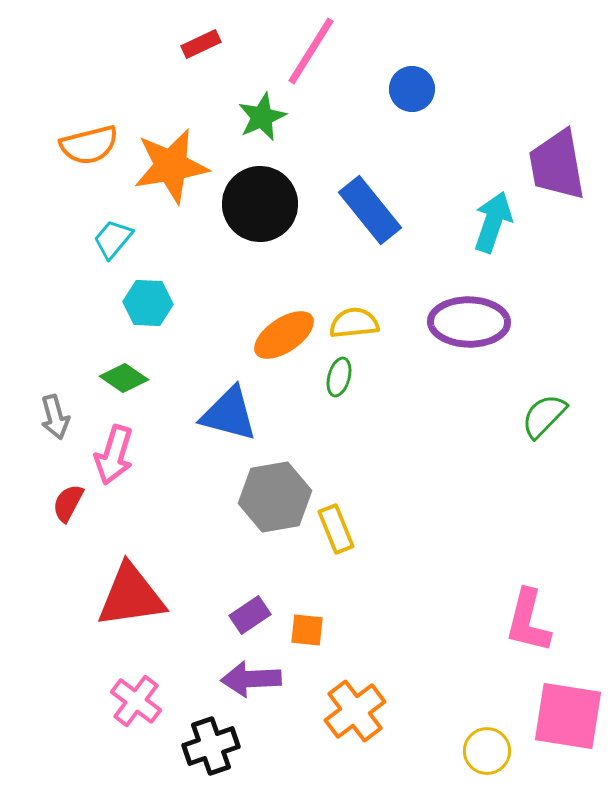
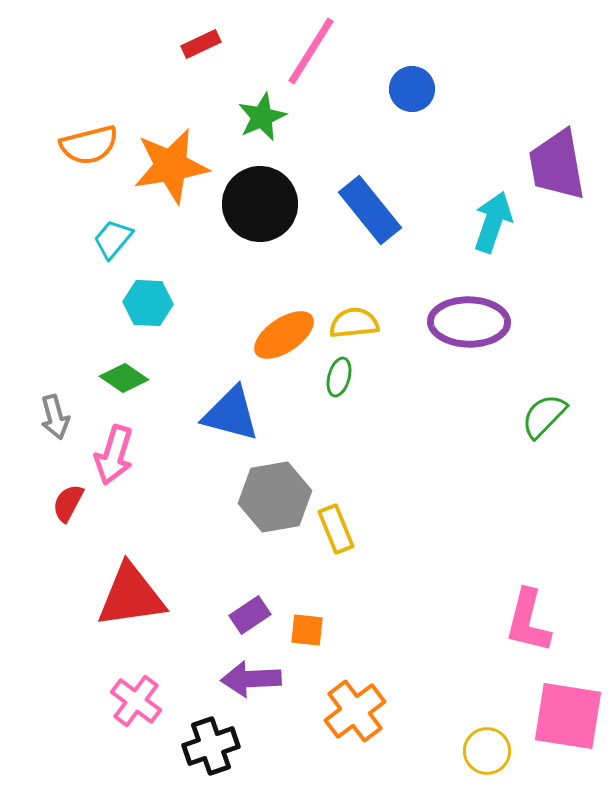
blue triangle: moved 2 px right
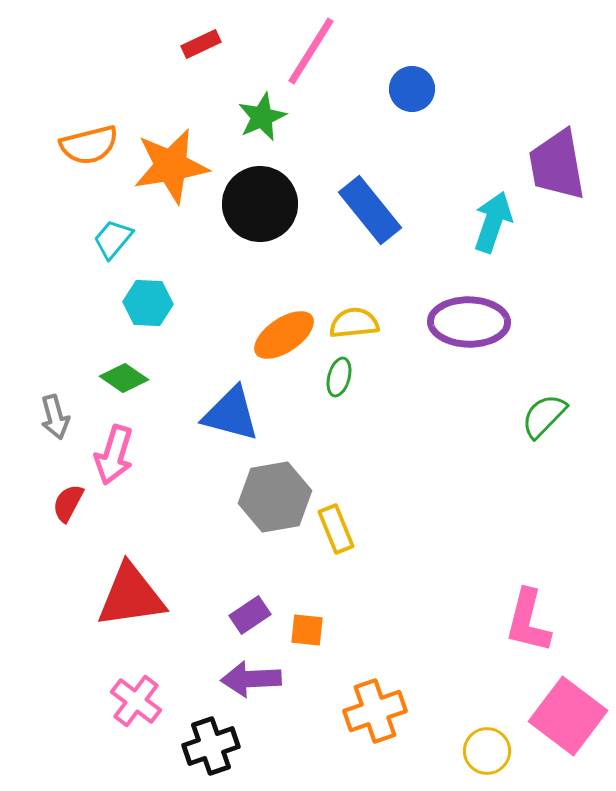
orange cross: moved 20 px right; rotated 18 degrees clockwise
pink square: rotated 28 degrees clockwise
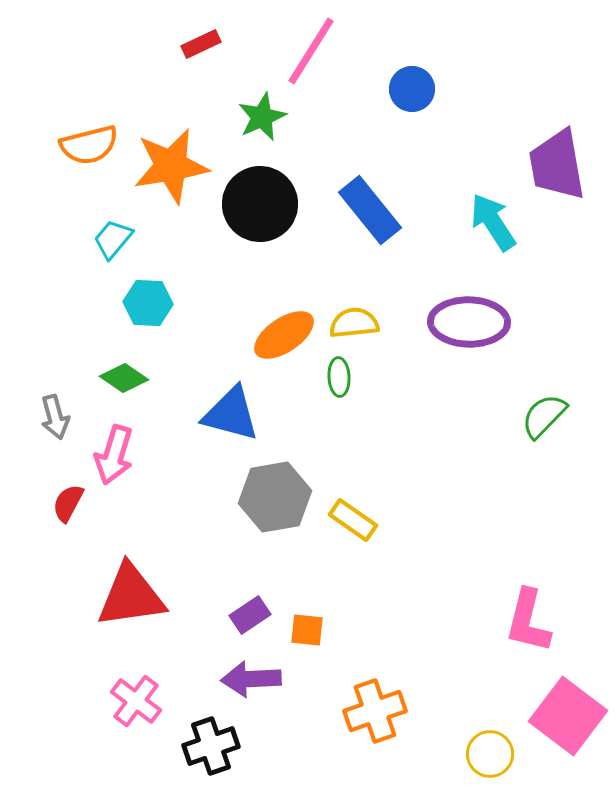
cyan arrow: rotated 52 degrees counterclockwise
green ellipse: rotated 18 degrees counterclockwise
yellow rectangle: moved 17 px right, 9 px up; rotated 33 degrees counterclockwise
yellow circle: moved 3 px right, 3 px down
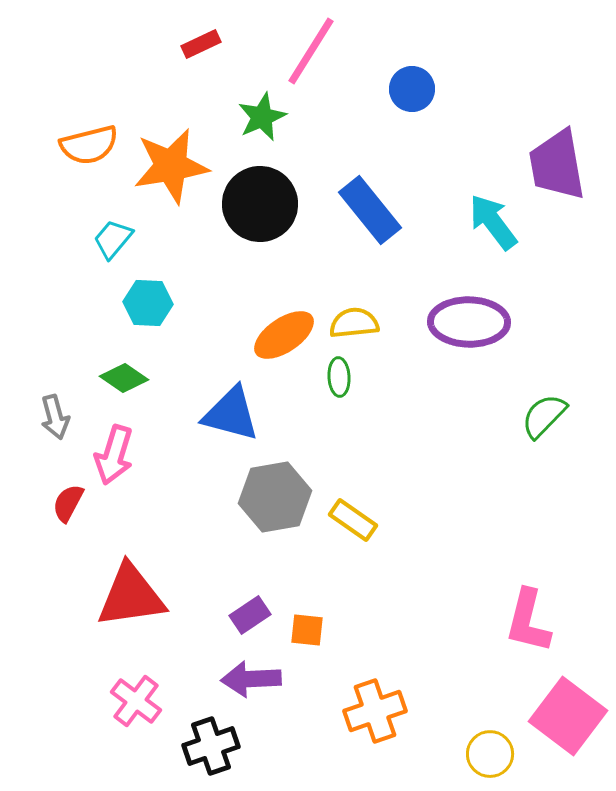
cyan arrow: rotated 4 degrees counterclockwise
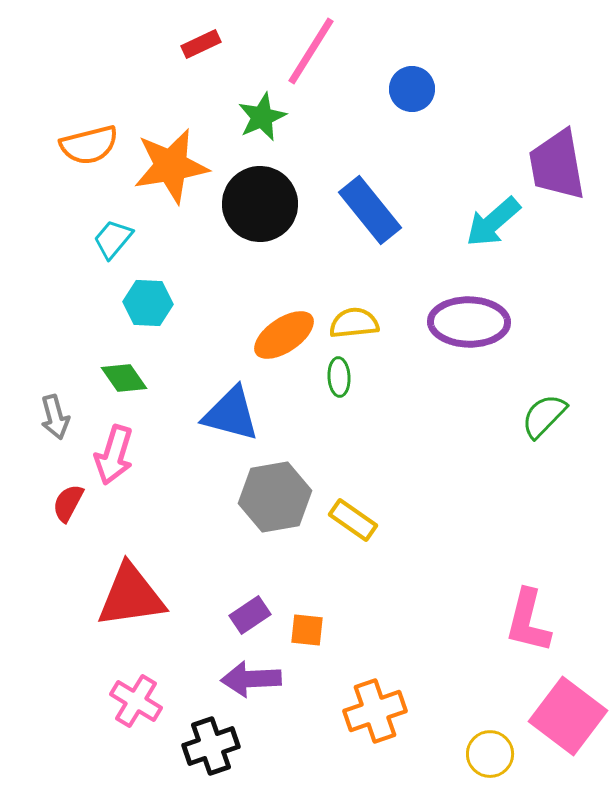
cyan arrow: rotated 94 degrees counterclockwise
green diamond: rotated 21 degrees clockwise
pink cross: rotated 6 degrees counterclockwise
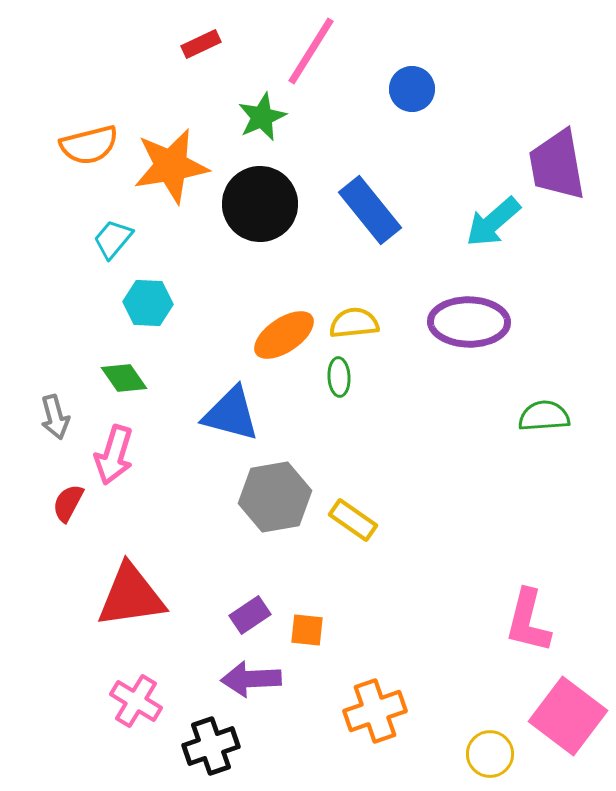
green semicircle: rotated 42 degrees clockwise
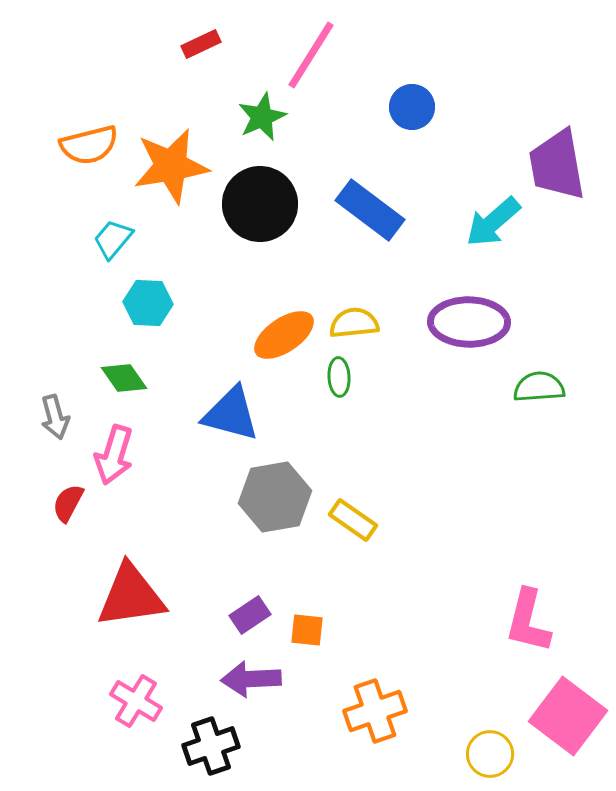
pink line: moved 4 px down
blue circle: moved 18 px down
blue rectangle: rotated 14 degrees counterclockwise
green semicircle: moved 5 px left, 29 px up
